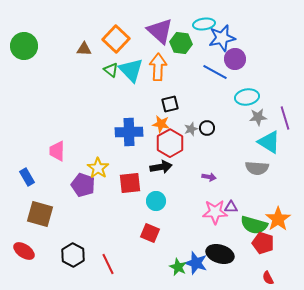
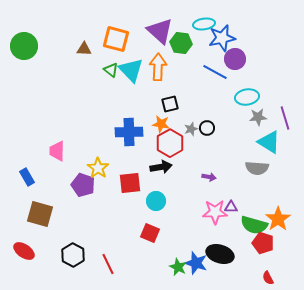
orange square at (116, 39): rotated 28 degrees counterclockwise
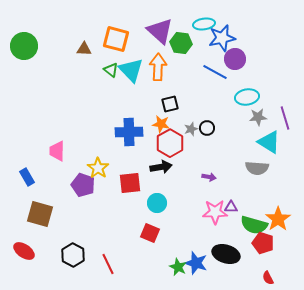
cyan circle at (156, 201): moved 1 px right, 2 px down
black ellipse at (220, 254): moved 6 px right
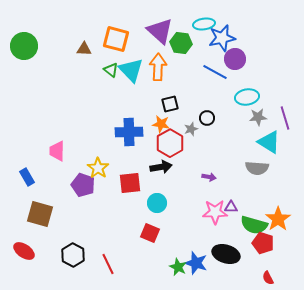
black circle at (207, 128): moved 10 px up
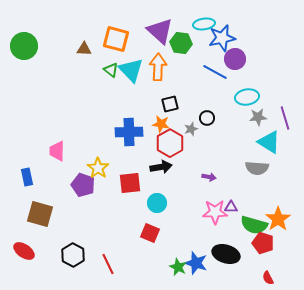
blue rectangle at (27, 177): rotated 18 degrees clockwise
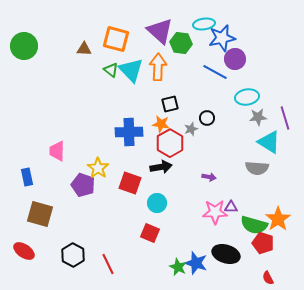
red square at (130, 183): rotated 25 degrees clockwise
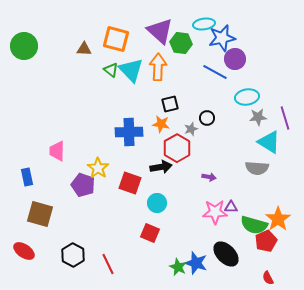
red hexagon at (170, 143): moved 7 px right, 5 px down
red pentagon at (263, 243): moved 3 px right, 2 px up; rotated 30 degrees clockwise
black ellipse at (226, 254): rotated 28 degrees clockwise
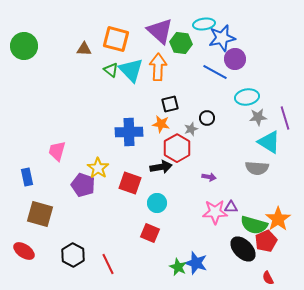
pink trapezoid at (57, 151): rotated 15 degrees clockwise
black ellipse at (226, 254): moved 17 px right, 5 px up
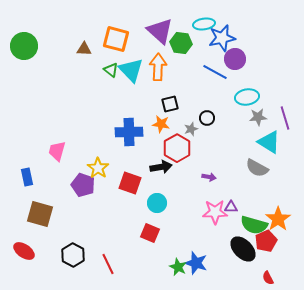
gray semicircle at (257, 168): rotated 25 degrees clockwise
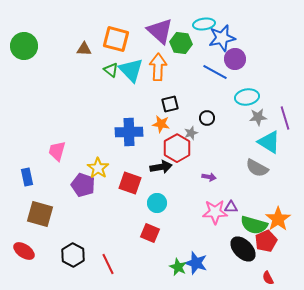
gray star at (191, 129): moved 4 px down
